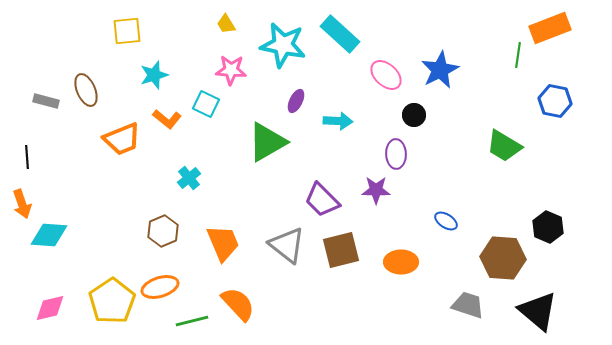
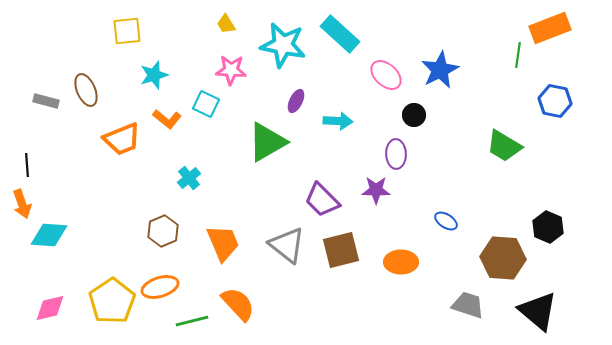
black line at (27, 157): moved 8 px down
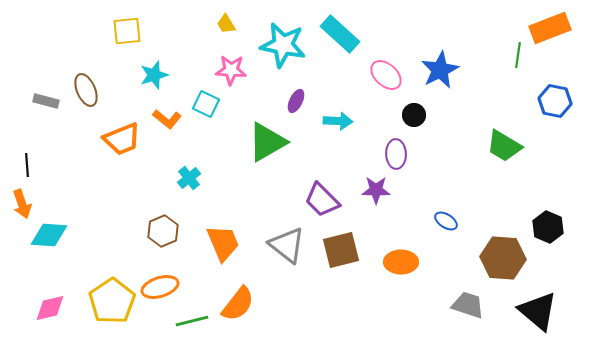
orange semicircle at (238, 304): rotated 81 degrees clockwise
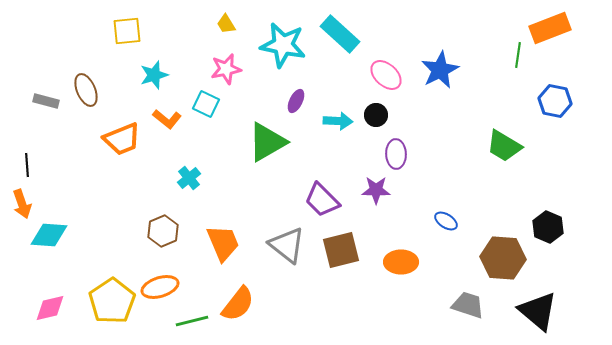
pink star at (231, 70): moved 5 px left, 1 px up; rotated 16 degrees counterclockwise
black circle at (414, 115): moved 38 px left
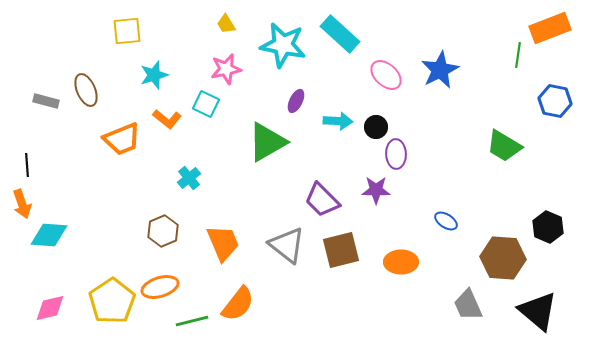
black circle at (376, 115): moved 12 px down
gray trapezoid at (468, 305): rotated 132 degrees counterclockwise
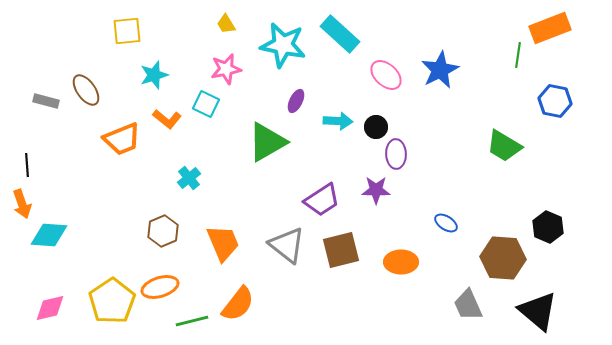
brown ellipse at (86, 90): rotated 12 degrees counterclockwise
purple trapezoid at (322, 200): rotated 78 degrees counterclockwise
blue ellipse at (446, 221): moved 2 px down
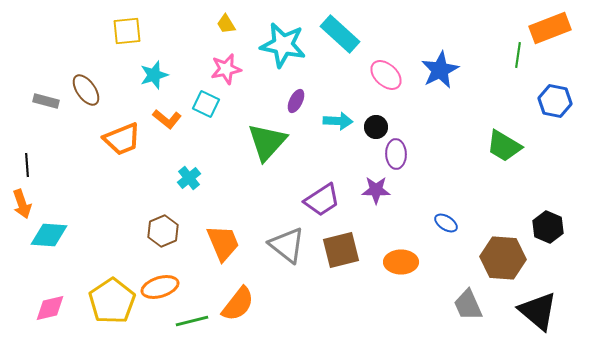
green triangle at (267, 142): rotated 18 degrees counterclockwise
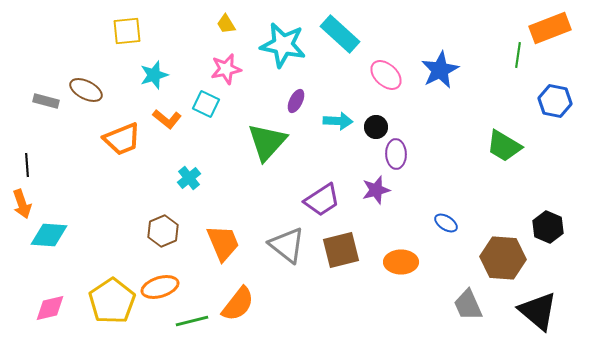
brown ellipse at (86, 90): rotated 28 degrees counterclockwise
purple star at (376, 190): rotated 16 degrees counterclockwise
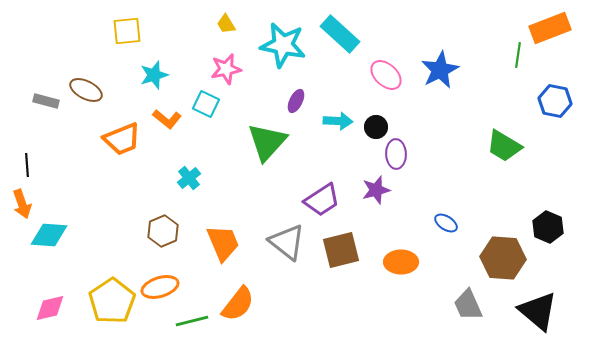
gray triangle at (287, 245): moved 3 px up
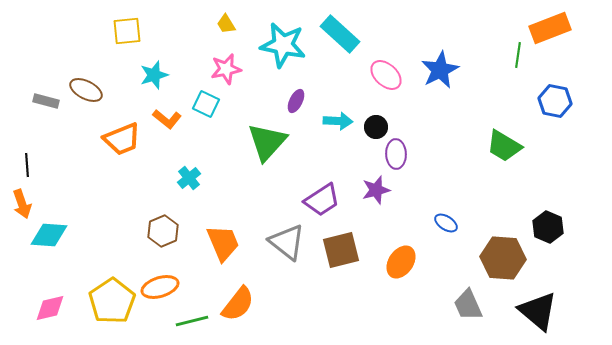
orange ellipse at (401, 262): rotated 56 degrees counterclockwise
